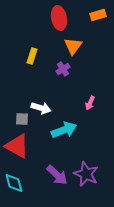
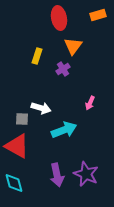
yellow rectangle: moved 5 px right
purple arrow: rotated 35 degrees clockwise
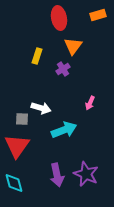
red triangle: rotated 36 degrees clockwise
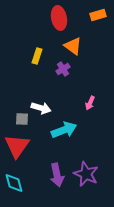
orange triangle: rotated 30 degrees counterclockwise
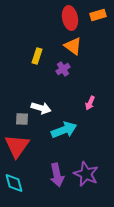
red ellipse: moved 11 px right
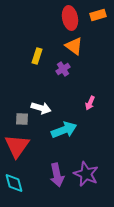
orange triangle: moved 1 px right
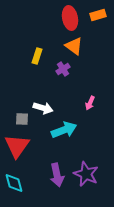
white arrow: moved 2 px right
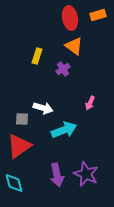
red triangle: moved 2 px right; rotated 20 degrees clockwise
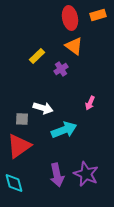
yellow rectangle: rotated 28 degrees clockwise
purple cross: moved 2 px left
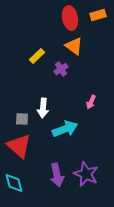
pink arrow: moved 1 px right, 1 px up
white arrow: rotated 78 degrees clockwise
cyan arrow: moved 1 px right, 1 px up
red triangle: rotated 44 degrees counterclockwise
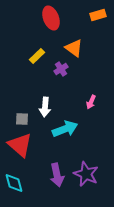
red ellipse: moved 19 px left; rotated 10 degrees counterclockwise
orange triangle: moved 2 px down
white arrow: moved 2 px right, 1 px up
red triangle: moved 1 px right, 1 px up
